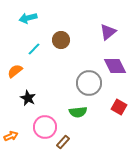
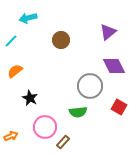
cyan line: moved 23 px left, 8 px up
purple diamond: moved 1 px left
gray circle: moved 1 px right, 3 px down
black star: moved 2 px right
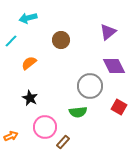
orange semicircle: moved 14 px right, 8 px up
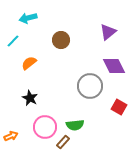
cyan line: moved 2 px right
green semicircle: moved 3 px left, 13 px down
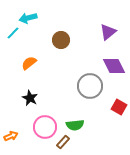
cyan line: moved 8 px up
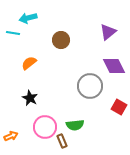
cyan line: rotated 56 degrees clockwise
brown rectangle: moved 1 px left, 1 px up; rotated 64 degrees counterclockwise
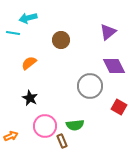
pink circle: moved 1 px up
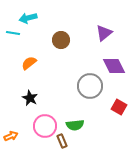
purple triangle: moved 4 px left, 1 px down
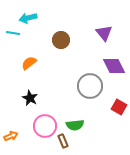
purple triangle: rotated 30 degrees counterclockwise
brown rectangle: moved 1 px right
